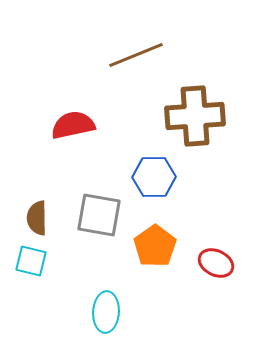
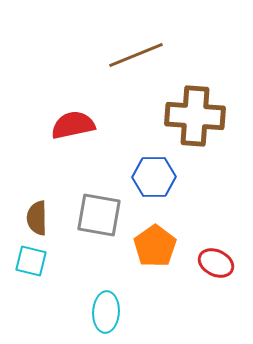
brown cross: rotated 8 degrees clockwise
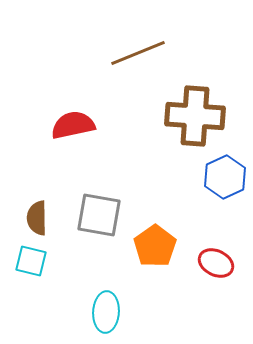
brown line: moved 2 px right, 2 px up
blue hexagon: moved 71 px right; rotated 24 degrees counterclockwise
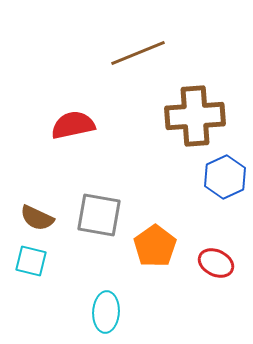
brown cross: rotated 8 degrees counterclockwise
brown semicircle: rotated 64 degrees counterclockwise
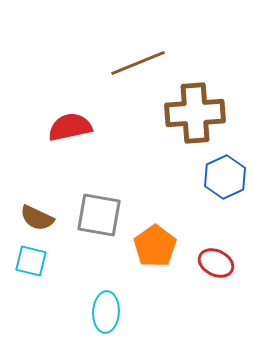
brown line: moved 10 px down
brown cross: moved 3 px up
red semicircle: moved 3 px left, 2 px down
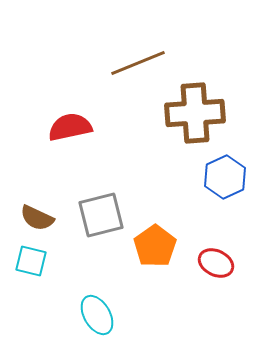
gray square: moved 2 px right; rotated 24 degrees counterclockwise
cyan ellipse: moved 9 px left, 3 px down; rotated 33 degrees counterclockwise
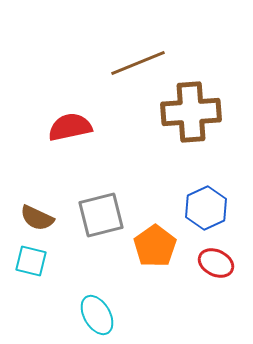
brown cross: moved 4 px left, 1 px up
blue hexagon: moved 19 px left, 31 px down
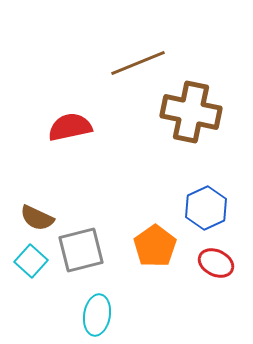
brown cross: rotated 16 degrees clockwise
gray square: moved 20 px left, 35 px down
cyan square: rotated 28 degrees clockwise
cyan ellipse: rotated 39 degrees clockwise
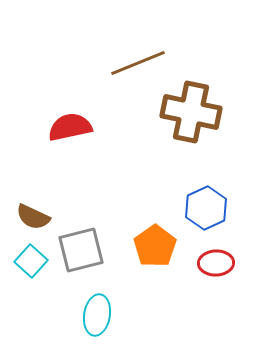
brown semicircle: moved 4 px left, 1 px up
red ellipse: rotated 28 degrees counterclockwise
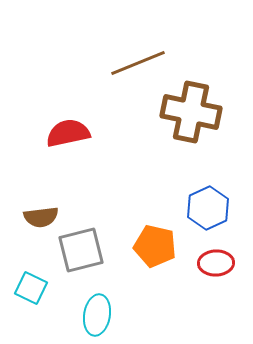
red semicircle: moved 2 px left, 6 px down
blue hexagon: moved 2 px right
brown semicircle: moved 8 px right; rotated 32 degrees counterclockwise
orange pentagon: rotated 24 degrees counterclockwise
cyan square: moved 27 px down; rotated 16 degrees counterclockwise
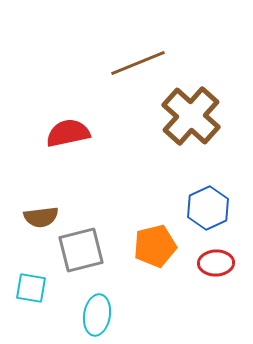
brown cross: moved 4 px down; rotated 30 degrees clockwise
orange pentagon: rotated 27 degrees counterclockwise
cyan square: rotated 16 degrees counterclockwise
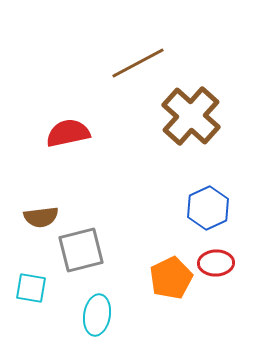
brown line: rotated 6 degrees counterclockwise
orange pentagon: moved 16 px right, 32 px down; rotated 12 degrees counterclockwise
